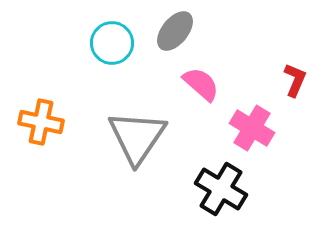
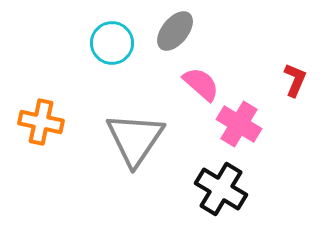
pink cross: moved 13 px left, 4 px up
gray triangle: moved 2 px left, 2 px down
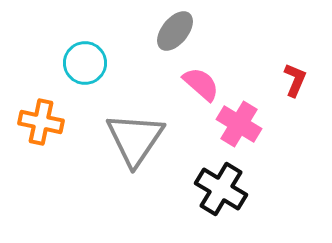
cyan circle: moved 27 px left, 20 px down
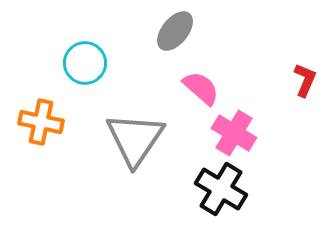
red L-shape: moved 10 px right
pink semicircle: moved 4 px down
pink cross: moved 5 px left, 9 px down
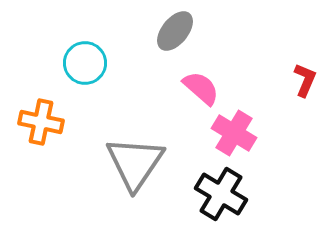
gray triangle: moved 24 px down
black cross: moved 5 px down
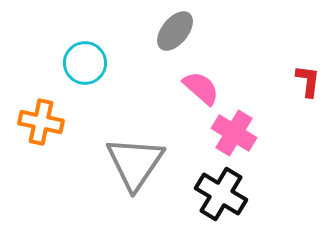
red L-shape: moved 3 px right, 1 px down; rotated 16 degrees counterclockwise
